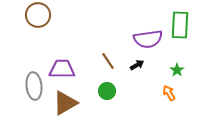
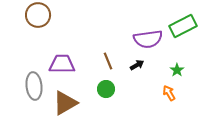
green rectangle: moved 3 px right, 1 px down; rotated 60 degrees clockwise
brown line: rotated 12 degrees clockwise
purple trapezoid: moved 5 px up
green circle: moved 1 px left, 2 px up
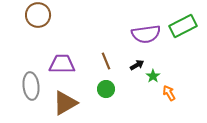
purple semicircle: moved 2 px left, 5 px up
brown line: moved 2 px left
green star: moved 24 px left, 6 px down
gray ellipse: moved 3 px left
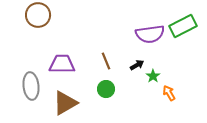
purple semicircle: moved 4 px right
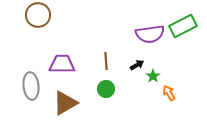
brown line: rotated 18 degrees clockwise
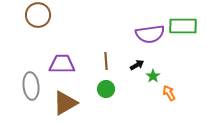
green rectangle: rotated 28 degrees clockwise
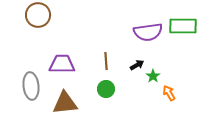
purple semicircle: moved 2 px left, 2 px up
brown triangle: rotated 24 degrees clockwise
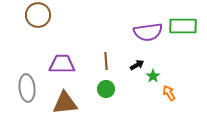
gray ellipse: moved 4 px left, 2 px down
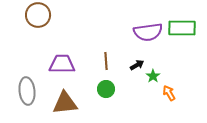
green rectangle: moved 1 px left, 2 px down
gray ellipse: moved 3 px down
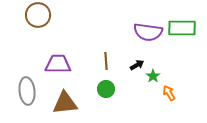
purple semicircle: rotated 16 degrees clockwise
purple trapezoid: moved 4 px left
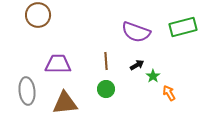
green rectangle: moved 1 px right, 1 px up; rotated 16 degrees counterclockwise
purple semicircle: moved 12 px left; rotated 12 degrees clockwise
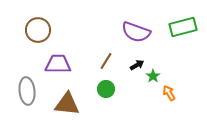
brown circle: moved 15 px down
brown line: rotated 36 degrees clockwise
brown triangle: moved 2 px right, 1 px down; rotated 12 degrees clockwise
